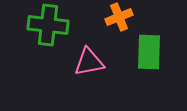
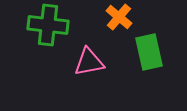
orange cross: rotated 28 degrees counterclockwise
green rectangle: rotated 15 degrees counterclockwise
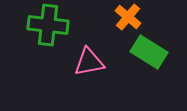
orange cross: moved 9 px right
green rectangle: rotated 45 degrees counterclockwise
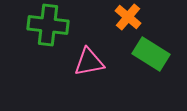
green rectangle: moved 2 px right, 2 px down
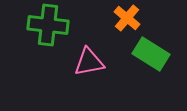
orange cross: moved 1 px left, 1 px down
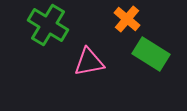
orange cross: moved 1 px down
green cross: rotated 24 degrees clockwise
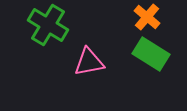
orange cross: moved 20 px right, 2 px up
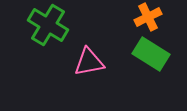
orange cross: moved 1 px right; rotated 24 degrees clockwise
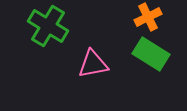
green cross: moved 1 px down
pink triangle: moved 4 px right, 2 px down
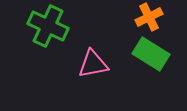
orange cross: moved 1 px right
green cross: rotated 6 degrees counterclockwise
